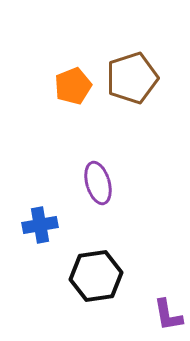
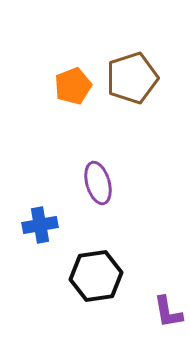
purple L-shape: moved 3 px up
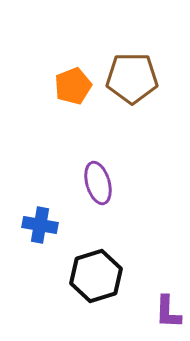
brown pentagon: rotated 18 degrees clockwise
blue cross: rotated 20 degrees clockwise
black hexagon: rotated 9 degrees counterclockwise
purple L-shape: rotated 12 degrees clockwise
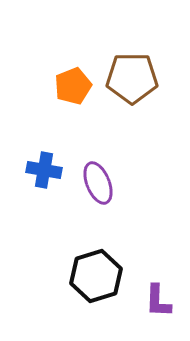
purple ellipse: rotated 6 degrees counterclockwise
blue cross: moved 4 px right, 55 px up
purple L-shape: moved 10 px left, 11 px up
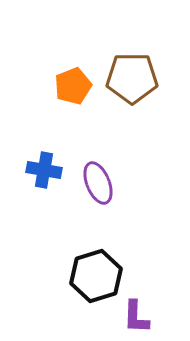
purple L-shape: moved 22 px left, 16 px down
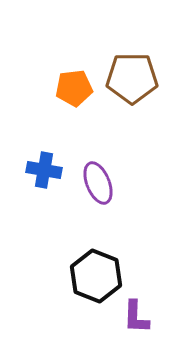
orange pentagon: moved 1 px right, 2 px down; rotated 15 degrees clockwise
black hexagon: rotated 21 degrees counterclockwise
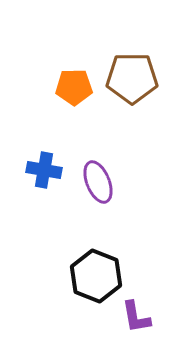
orange pentagon: moved 1 px up; rotated 6 degrees clockwise
purple ellipse: moved 1 px up
purple L-shape: rotated 12 degrees counterclockwise
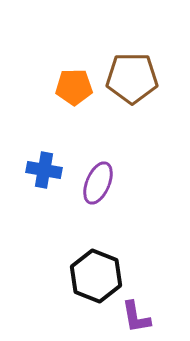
purple ellipse: moved 1 px down; rotated 45 degrees clockwise
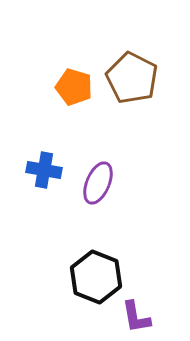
brown pentagon: rotated 27 degrees clockwise
orange pentagon: rotated 18 degrees clockwise
black hexagon: moved 1 px down
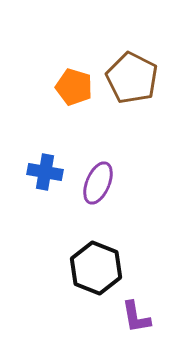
blue cross: moved 1 px right, 2 px down
black hexagon: moved 9 px up
